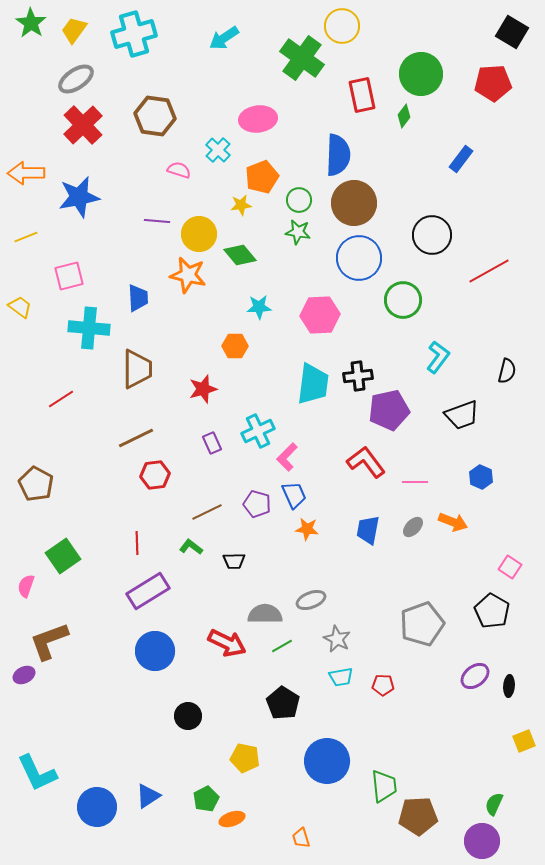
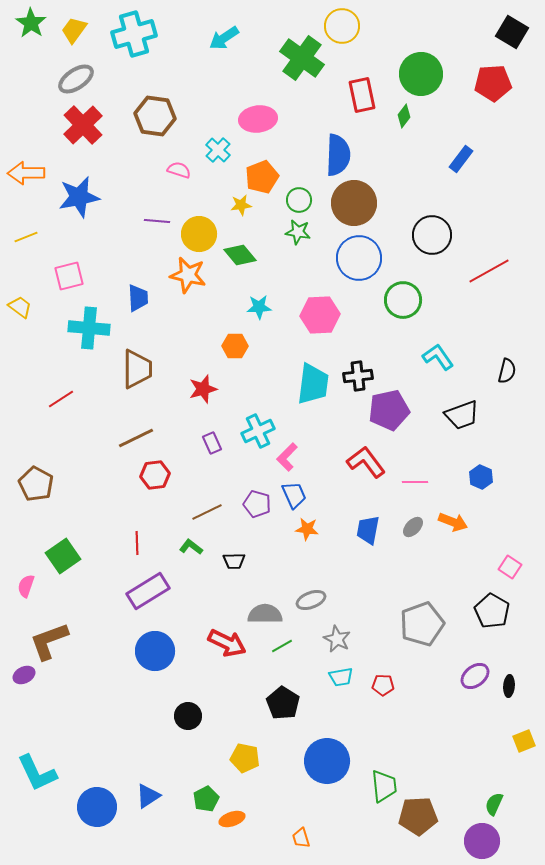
cyan L-shape at (438, 357): rotated 72 degrees counterclockwise
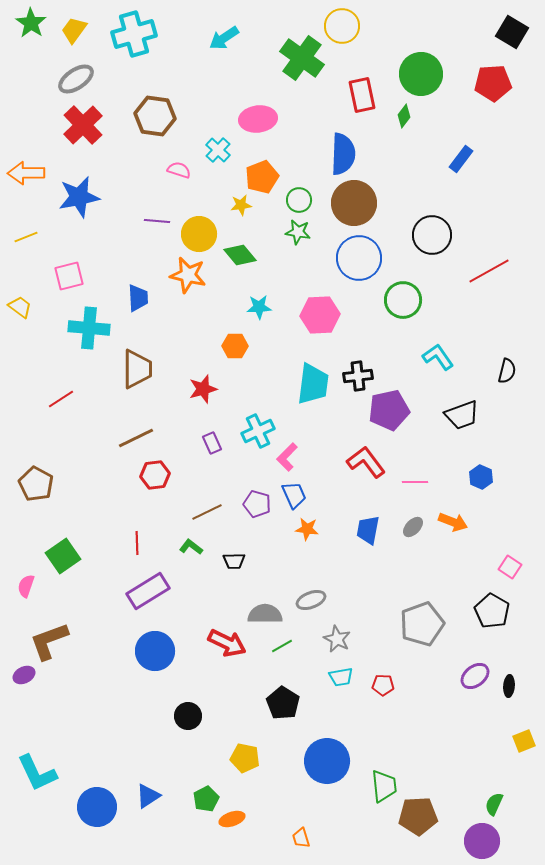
blue semicircle at (338, 155): moved 5 px right, 1 px up
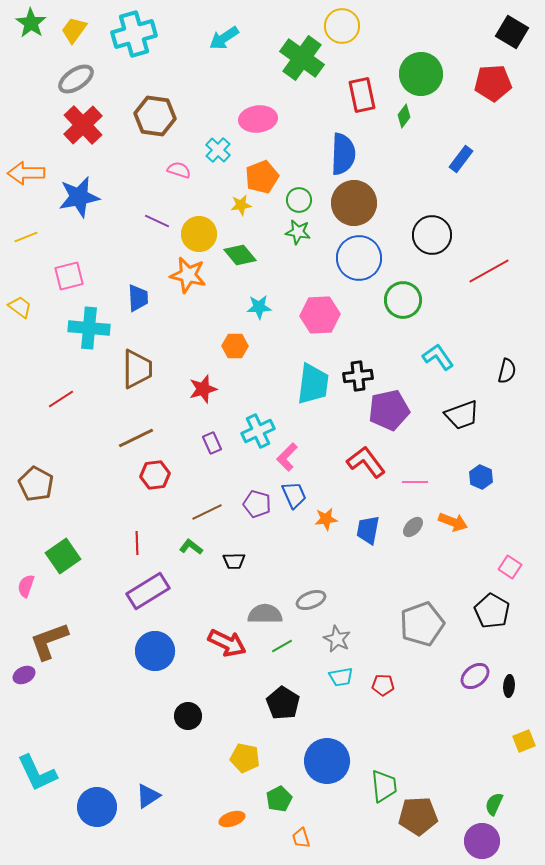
purple line at (157, 221): rotated 20 degrees clockwise
orange star at (307, 529): moved 19 px right, 10 px up; rotated 15 degrees counterclockwise
green pentagon at (206, 799): moved 73 px right
